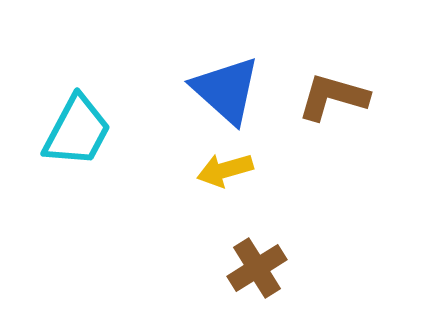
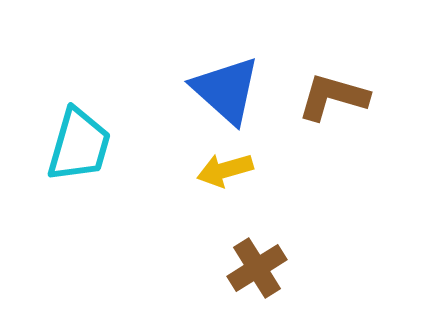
cyan trapezoid: moved 2 px right, 14 px down; rotated 12 degrees counterclockwise
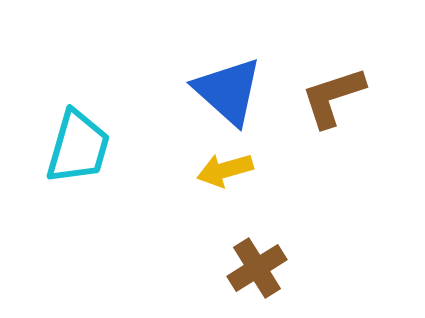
blue triangle: moved 2 px right, 1 px down
brown L-shape: rotated 34 degrees counterclockwise
cyan trapezoid: moved 1 px left, 2 px down
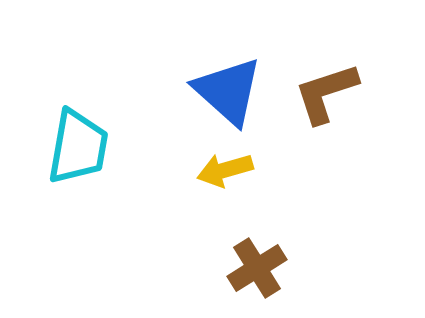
brown L-shape: moved 7 px left, 4 px up
cyan trapezoid: rotated 6 degrees counterclockwise
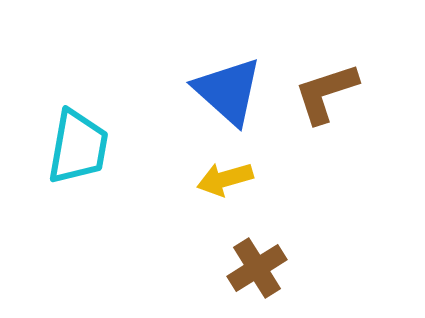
yellow arrow: moved 9 px down
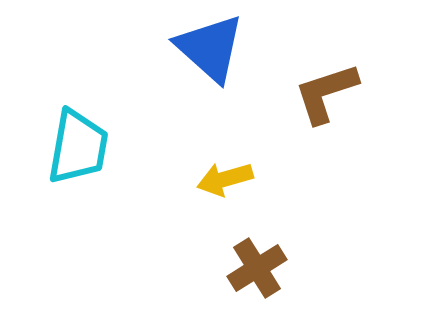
blue triangle: moved 18 px left, 43 px up
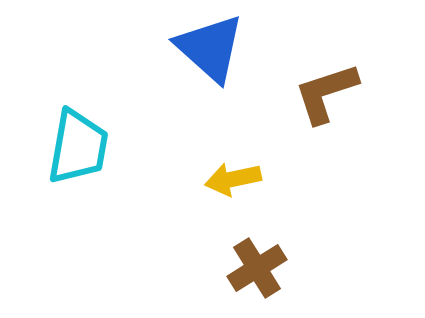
yellow arrow: moved 8 px right; rotated 4 degrees clockwise
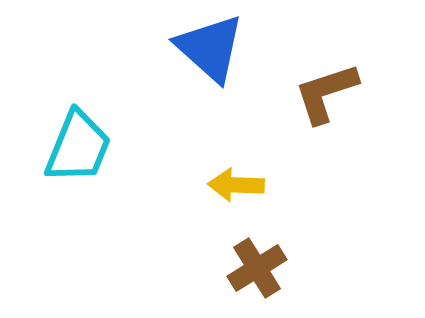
cyan trapezoid: rotated 12 degrees clockwise
yellow arrow: moved 3 px right, 6 px down; rotated 14 degrees clockwise
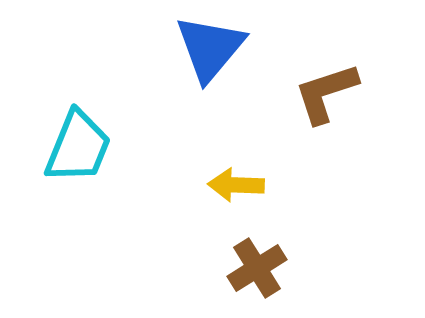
blue triangle: rotated 28 degrees clockwise
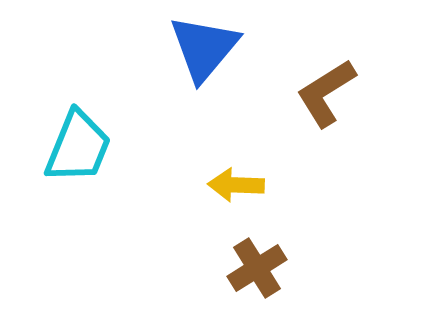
blue triangle: moved 6 px left
brown L-shape: rotated 14 degrees counterclockwise
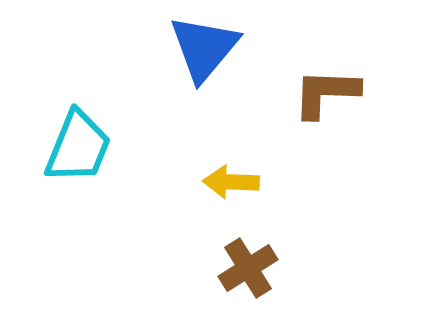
brown L-shape: rotated 34 degrees clockwise
yellow arrow: moved 5 px left, 3 px up
brown cross: moved 9 px left
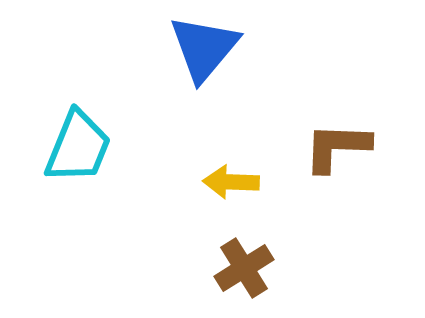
brown L-shape: moved 11 px right, 54 px down
brown cross: moved 4 px left
